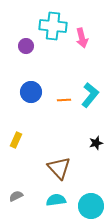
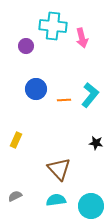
blue circle: moved 5 px right, 3 px up
black star: rotated 24 degrees clockwise
brown triangle: moved 1 px down
gray semicircle: moved 1 px left
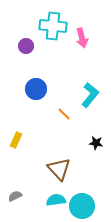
orange line: moved 14 px down; rotated 48 degrees clockwise
cyan circle: moved 9 px left
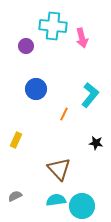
orange line: rotated 72 degrees clockwise
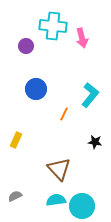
black star: moved 1 px left, 1 px up
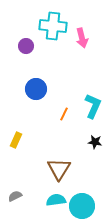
cyan L-shape: moved 3 px right, 11 px down; rotated 15 degrees counterclockwise
brown triangle: rotated 15 degrees clockwise
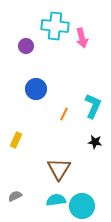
cyan cross: moved 2 px right
